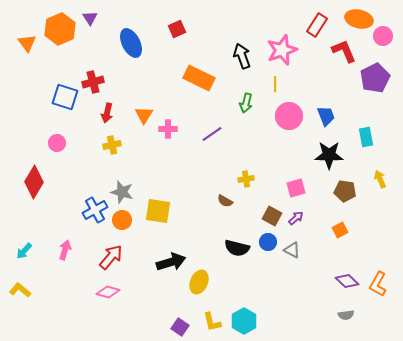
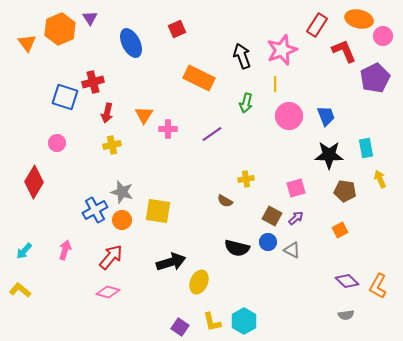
cyan rectangle at (366, 137): moved 11 px down
orange L-shape at (378, 284): moved 2 px down
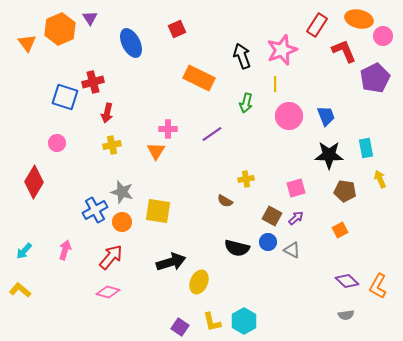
orange triangle at (144, 115): moved 12 px right, 36 px down
orange circle at (122, 220): moved 2 px down
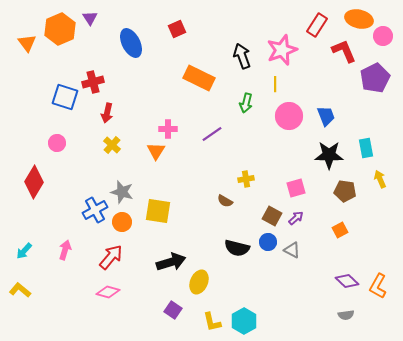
yellow cross at (112, 145): rotated 36 degrees counterclockwise
purple square at (180, 327): moved 7 px left, 17 px up
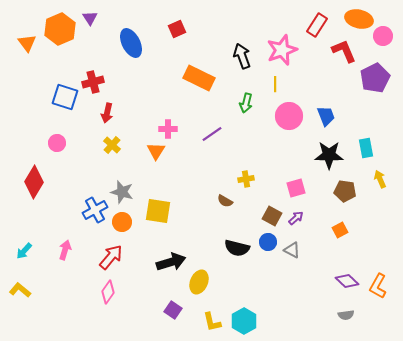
pink diamond at (108, 292): rotated 70 degrees counterclockwise
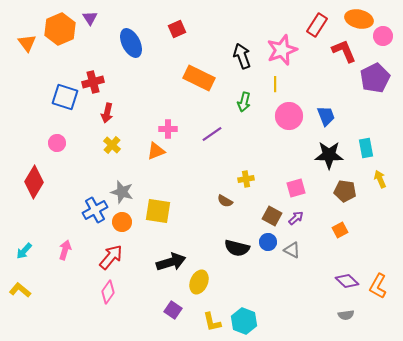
green arrow at (246, 103): moved 2 px left, 1 px up
orange triangle at (156, 151): rotated 36 degrees clockwise
cyan hexagon at (244, 321): rotated 10 degrees counterclockwise
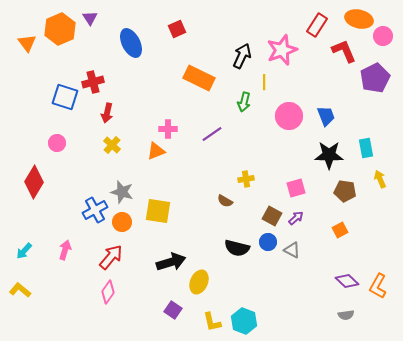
black arrow at (242, 56): rotated 45 degrees clockwise
yellow line at (275, 84): moved 11 px left, 2 px up
